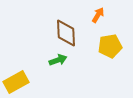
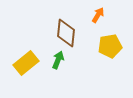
brown diamond: rotated 8 degrees clockwise
green arrow: rotated 48 degrees counterclockwise
yellow rectangle: moved 10 px right, 19 px up; rotated 10 degrees counterclockwise
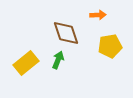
orange arrow: rotated 56 degrees clockwise
brown diamond: rotated 24 degrees counterclockwise
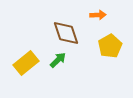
yellow pentagon: rotated 20 degrees counterclockwise
green arrow: rotated 24 degrees clockwise
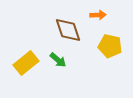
brown diamond: moved 2 px right, 3 px up
yellow pentagon: rotated 30 degrees counterclockwise
green arrow: rotated 84 degrees clockwise
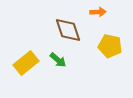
orange arrow: moved 3 px up
